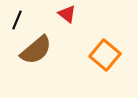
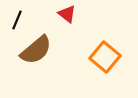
orange square: moved 2 px down
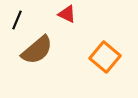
red triangle: rotated 12 degrees counterclockwise
brown semicircle: moved 1 px right
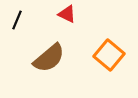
brown semicircle: moved 12 px right, 8 px down
orange square: moved 4 px right, 2 px up
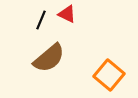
black line: moved 24 px right
orange square: moved 20 px down
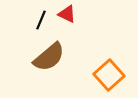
brown semicircle: moved 1 px up
orange square: rotated 8 degrees clockwise
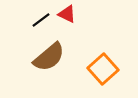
black line: rotated 30 degrees clockwise
orange square: moved 6 px left, 6 px up
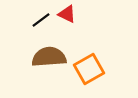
brown semicircle: rotated 144 degrees counterclockwise
orange square: moved 14 px left; rotated 12 degrees clockwise
